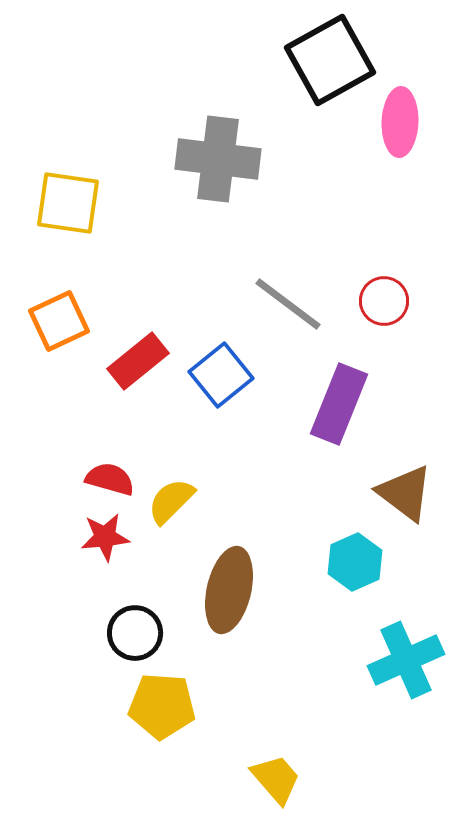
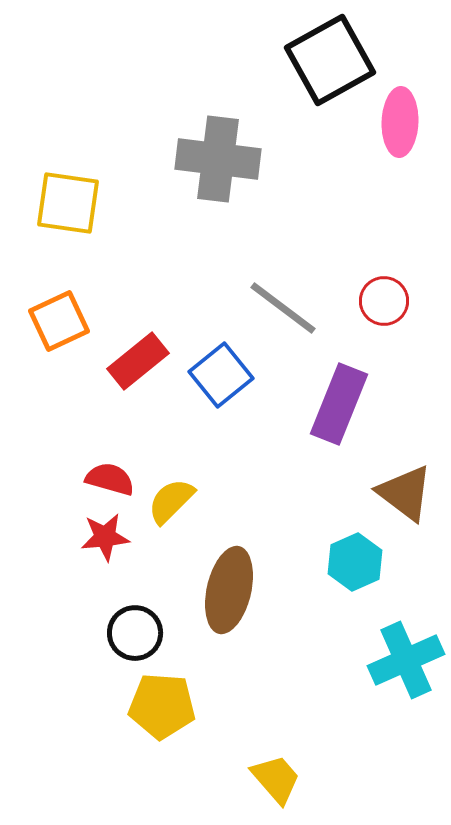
gray line: moved 5 px left, 4 px down
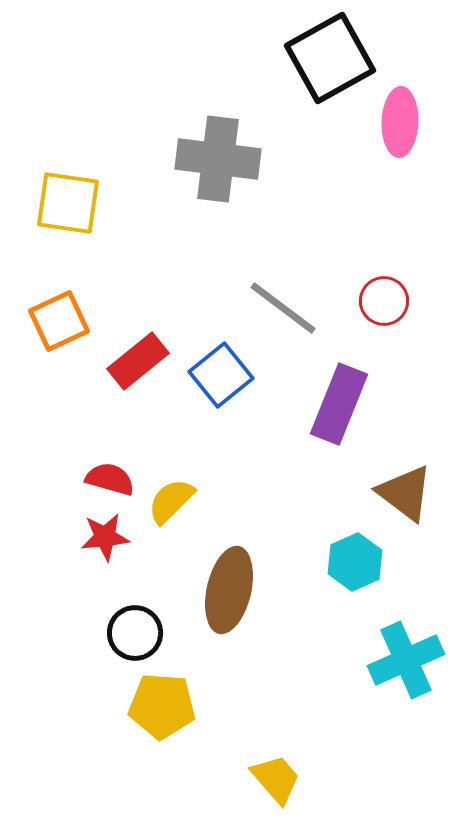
black square: moved 2 px up
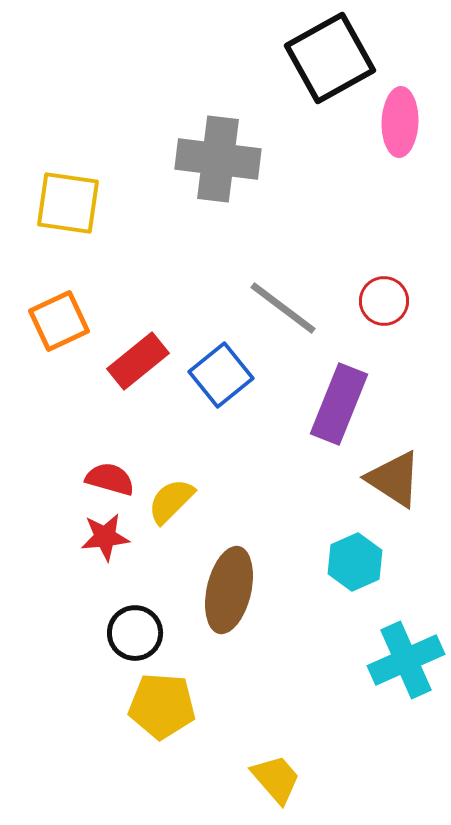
brown triangle: moved 11 px left, 14 px up; rotated 4 degrees counterclockwise
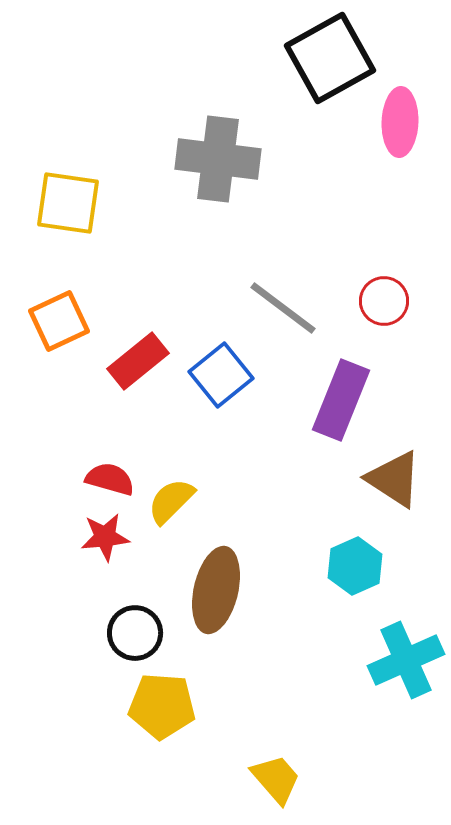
purple rectangle: moved 2 px right, 4 px up
cyan hexagon: moved 4 px down
brown ellipse: moved 13 px left
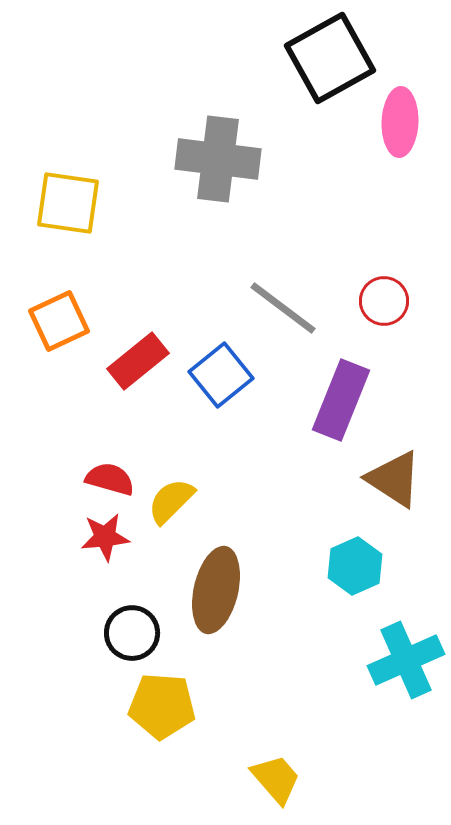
black circle: moved 3 px left
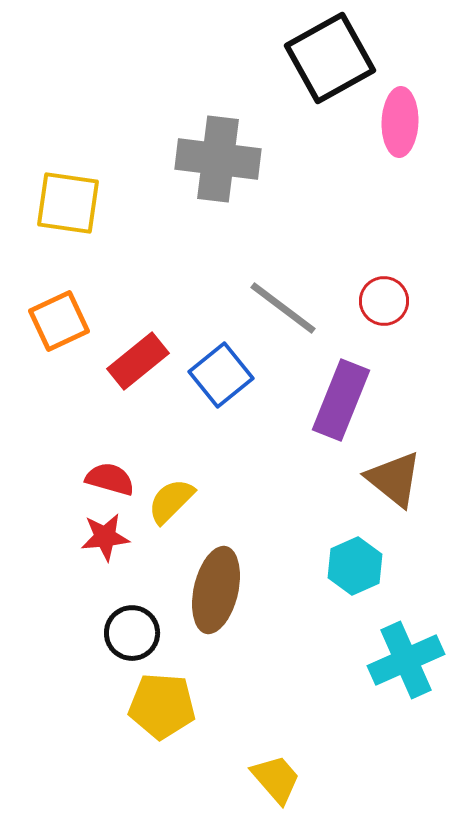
brown triangle: rotated 6 degrees clockwise
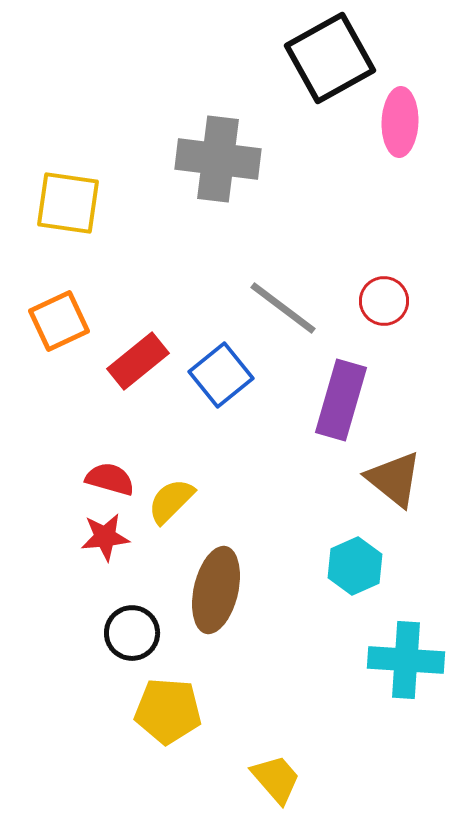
purple rectangle: rotated 6 degrees counterclockwise
cyan cross: rotated 28 degrees clockwise
yellow pentagon: moved 6 px right, 5 px down
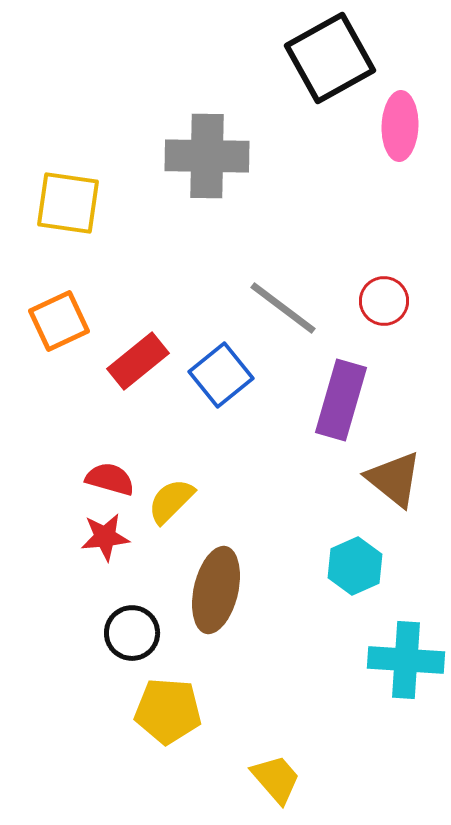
pink ellipse: moved 4 px down
gray cross: moved 11 px left, 3 px up; rotated 6 degrees counterclockwise
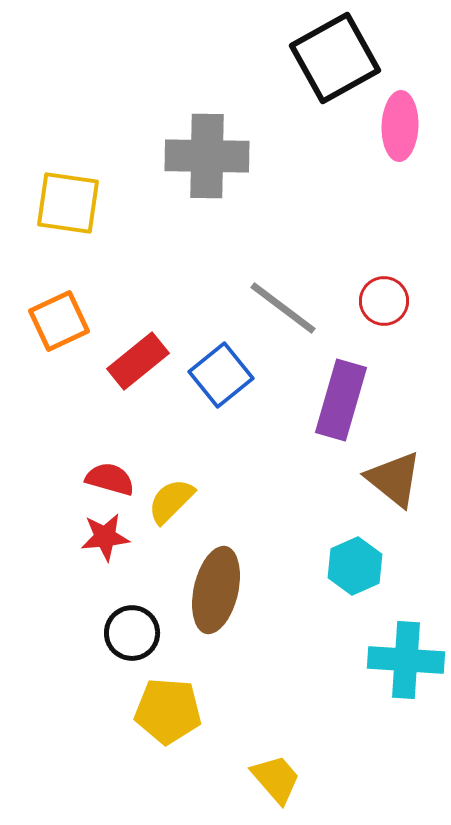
black square: moved 5 px right
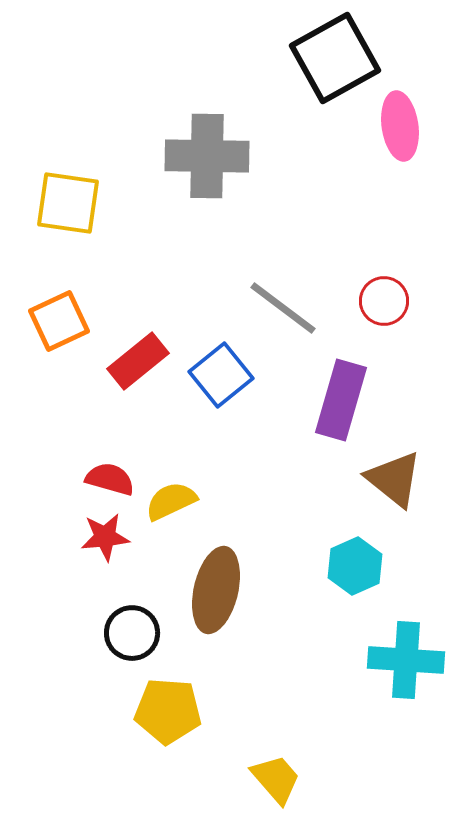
pink ellipse: rotated 10 degrees counterclockwise
yellow semicircle: rotated 20 degrees clockwise
